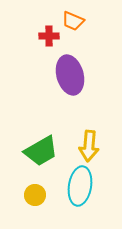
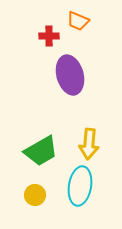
orange trapezoid: moved 5 px right
yellow arrow: moved 2 px up
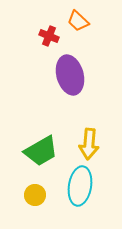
orange trapezoid: rotated 20 degrees clockwise
red cross: rotated 24 degrees clockwise
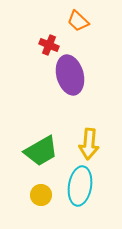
red cross: moved 9 px down
yellow circle: moved 6 px right
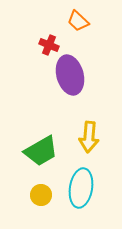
yellow arrow: moved 7 px up
cyan ellipse: moved 1 px right, 2 px down
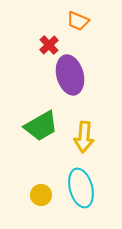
orange trapezoid: rotated 20 degrees counterclockwise
red cross: rotated 24 degrees clockwise
yellow arrow: moved 5 px left
green trapezoid: moved 25 px up
cyan ellipse: rotated 24 degrees counterclockwise
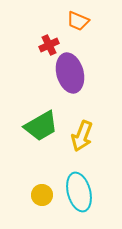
red cross: rotated 18 degrees clockwise
purple ellipse: moved 2 px up
yellow arrow: moved 2 px left, 1 px up; rotated 16 degrees clockwise
cyan ellipse: moved 2 px left, 4 px down
yellow circle: moved 1 px right
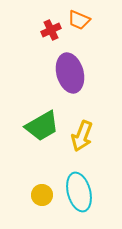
orange trapezoid: moved 1 px right, 1 px up
red cross: moved 2 px right, 15 px up
green trapezoid: moved 1 px right
